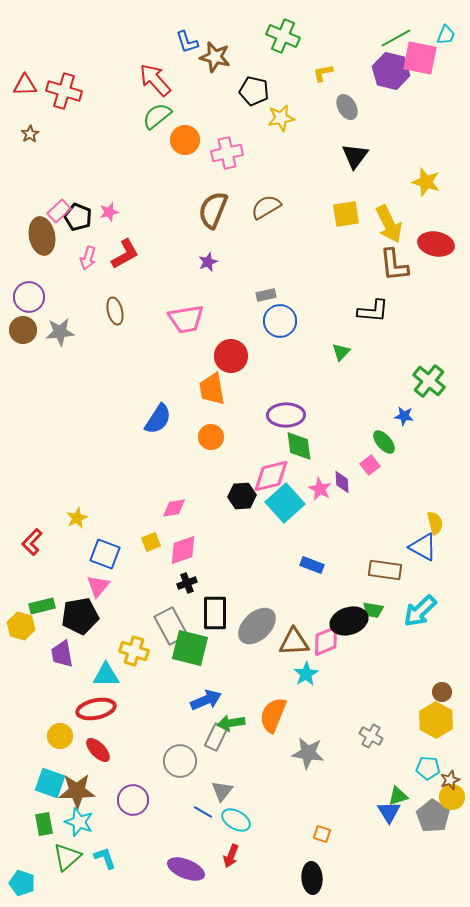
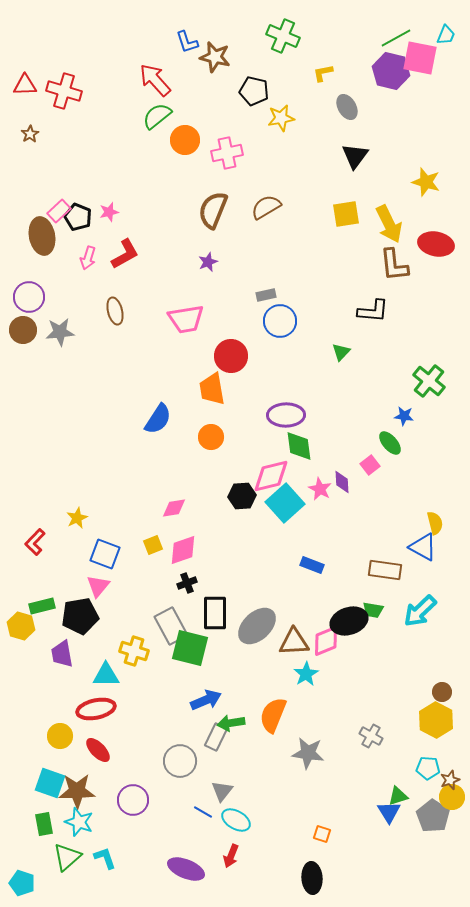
green ellipse at (384, 442): moved 6 px right, 1 px down
red L-shape at (32, 542): moved 3 px right
yellow square at (151, 542): moved 2 px right, 3 px down
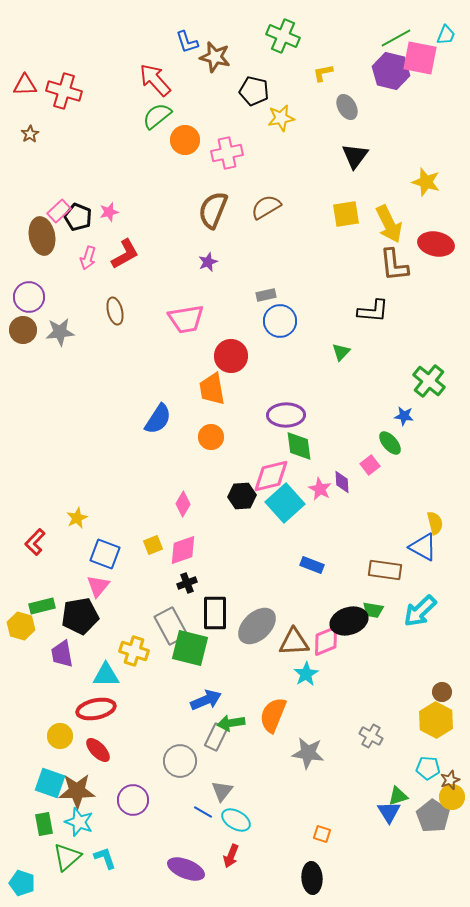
pink diamond at (174, 508): moved 9 px right, 4 px up; rotated 50 degrees counterclockwise
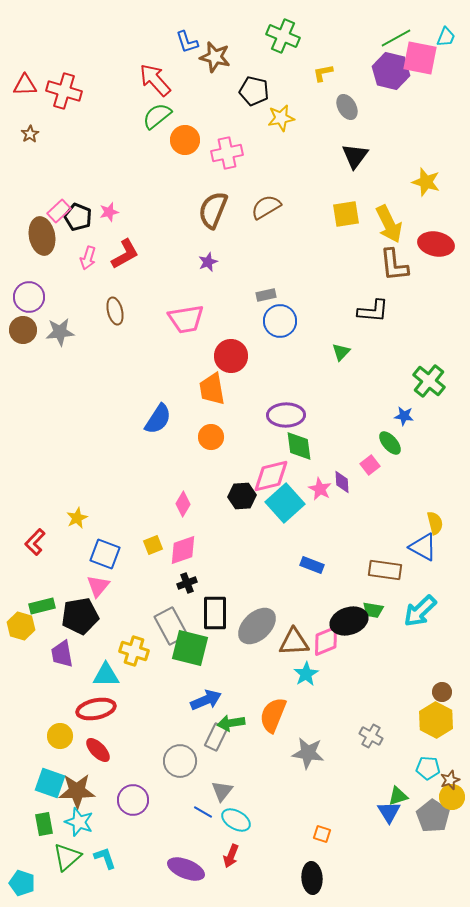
cyan trapezoid at (446, 35): moved 2 px down
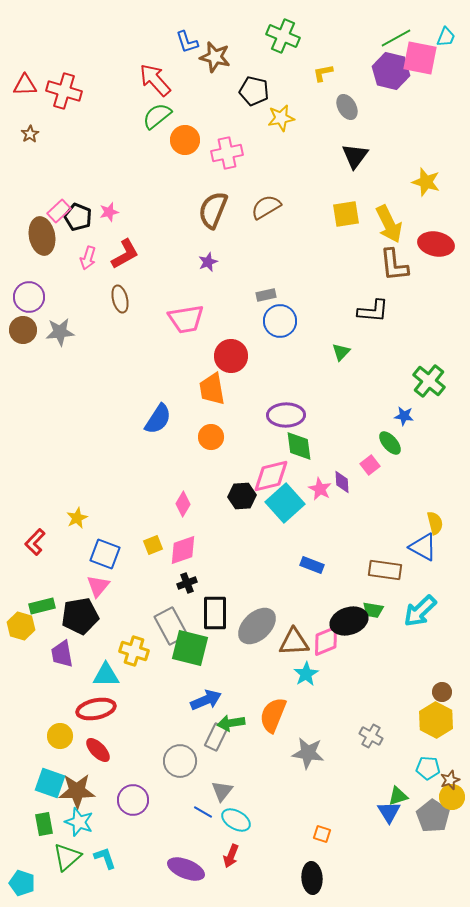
brown ellipse at (115, 311): moved 5 px right, 12 px up
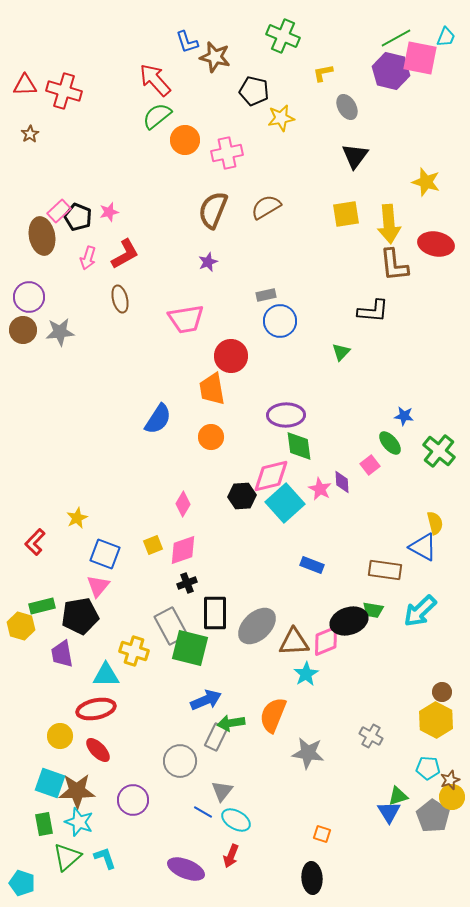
yellow arrow at (389, 224): rotated 21 degrees clockwise
green cross at (429, 381): moved 10 px right, 70 px down
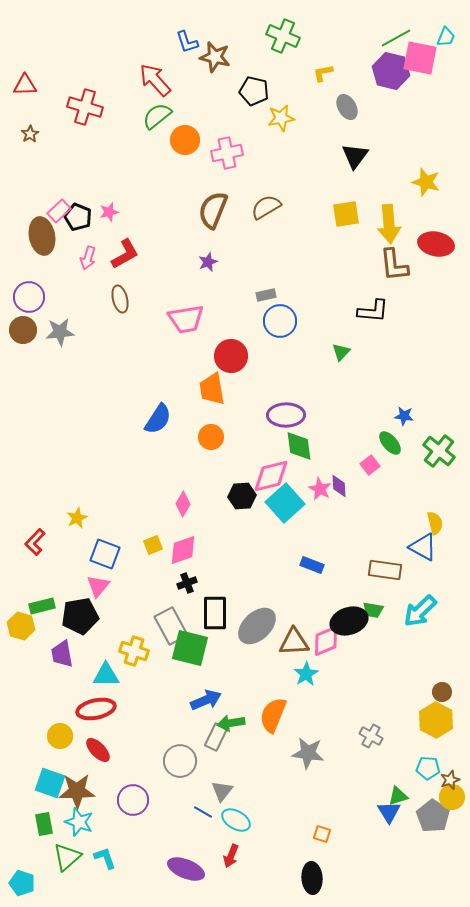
red cross at (64, 91): moved 21 px right, 16 px down
purple diamond at (342, 482): moved 3 px left, 4 px down
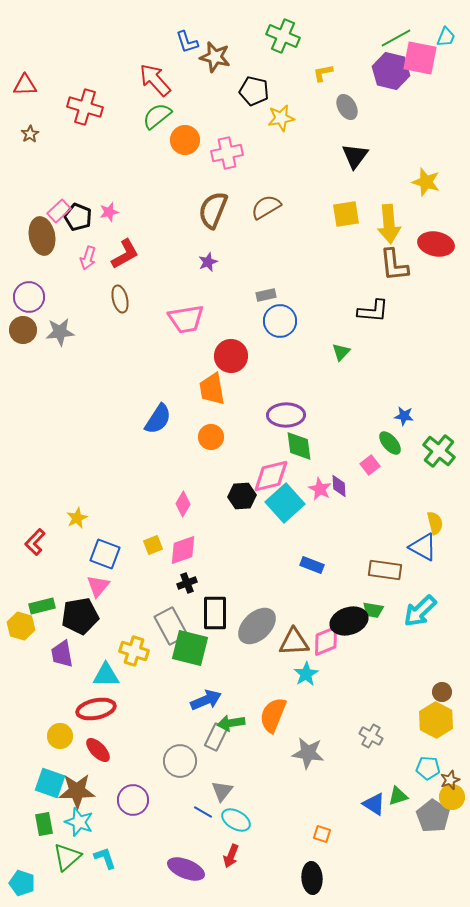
blue triangle at (389, 812): moved 15 px left, 8 px up; rotated 25 degrees counterclockwise
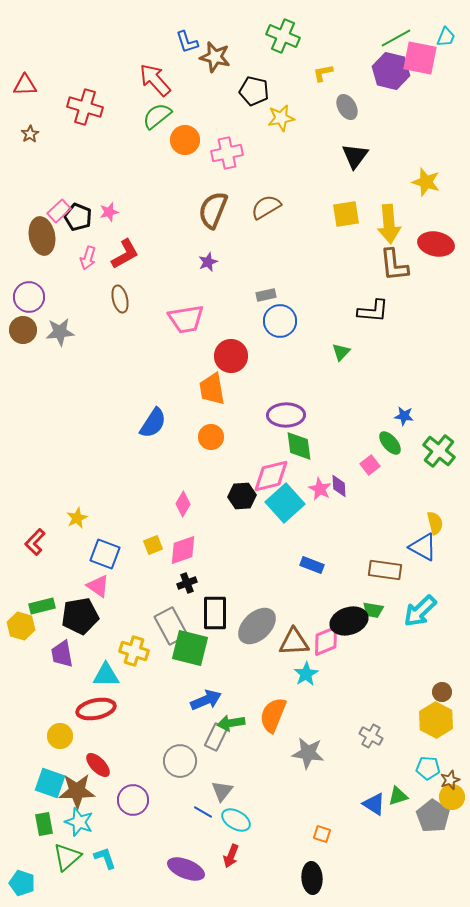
blue semicircle at (158, 419): moved 5 px left, 4 px down
pink triangle at (98, 586): rotated 35 degrees counterclockwise
red ellipse at (98, 750): moved 15 px down
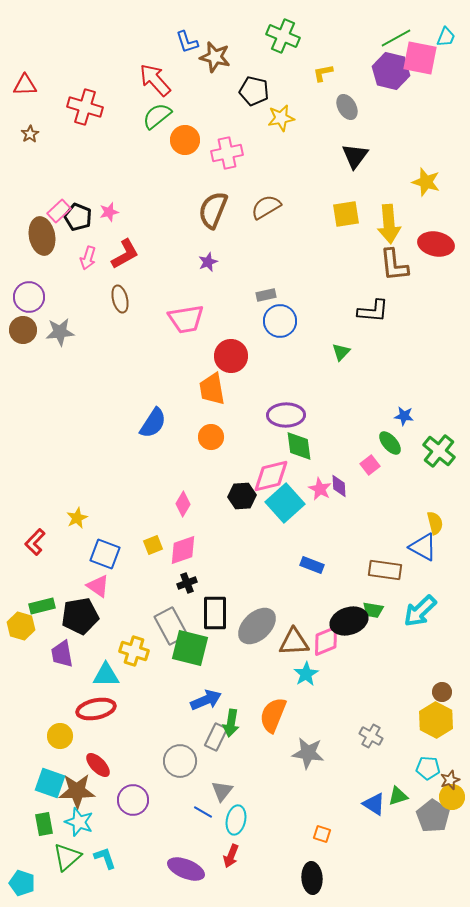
green arrow at (231, 723): rotated 72 degrees counterclockwise
cyan ellipse at (236, 820): rotated 72 degrees clockwise
